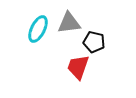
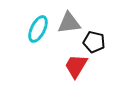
red trapezoid: moved 2 px left, 1 px up; rotated 12 degrees clockwise
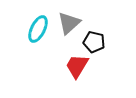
gray triangle: rotated 35 degrees counterclockwise
red trapezoid: moved 1 px right
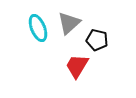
cyan ellipse: moved 1 px up; rotated 48 degrees counterclockwise
black pentagon: moved 3 px right, 2 px up
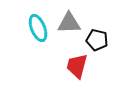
gray triangle: rotated 40 degrees clockwise
red trapezoid: rotated 16 degrees counterclockwise
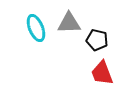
cyan ellipse: moved 2 px left
red trapezoid: moved 25 px right, 7 px down; rotated 36 degrees counterclockwise
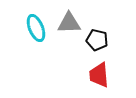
red trapezoid: moved 3 px left, 2 px down; rotated 16 degrees clockwise
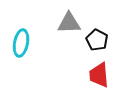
cyan ellipse: moved 15 px left, 15 px down; rotated 32 degrees clockwise
black pentagon: rotated 15 degrees clockwise
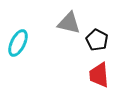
gray triangle: rotated 15 degrees clockwise
cyan ellipse: moved 3 px left; rotated 16 degrees clockwise
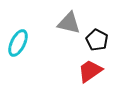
red trapezoid: moved 9 px left, 4 px up; rotated 60 degrees clockwise
